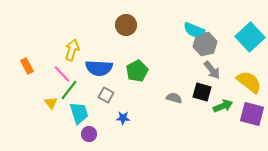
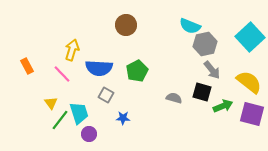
cyan semicircle: moved 4 px left, 4 px up
green line: moved 9 px left, 30 px down
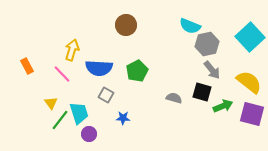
gray hexagon: moved 2 px right
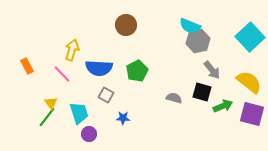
gray hexagon: moved 9 px left, 3 px up
green line: moved 13 px left, 3 px up
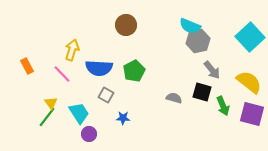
green pentagon: moved 3 px left
green arrow: rotated 90 degrees clockwise
cyan trapezoid: rotated 15 degrees counterclockwise
